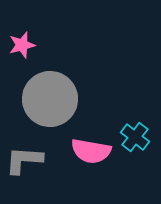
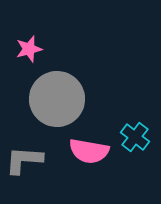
pink star: moved 7 px right, 4 px down
gray circle: moved 7 px right
pink semicircle: moved 2 px left
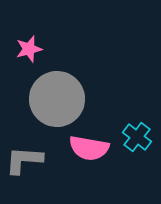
cyan cross: moved 2 px right
pink semicircle: moved 3 px up
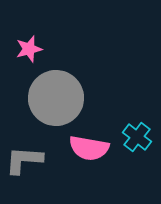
gray circle: moved 1 px left, 1 px up
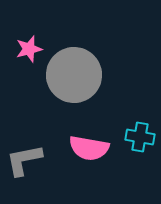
gray circle: moved 18 px right, 23 px up
cyan cross: moved 3 px right; rotated 28 degrees counterclockwise
gray L-shape: rotated 15 degrees counterclockwise
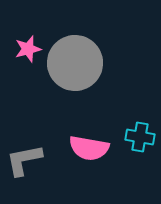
pink star: moved 1 px left
gray circle: moved 1 px right, 12 px up
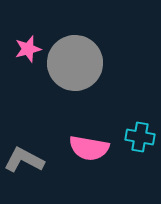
gray L-shape: rotated 39 degrees clockwise
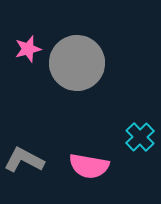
gray circle: moved 2 px right
cyan cross: rotated 36 degrees clockwise
pink semicircle: moved 18 px down
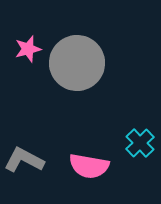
cyan cross: moved 6 px down
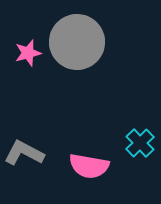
pink star: moved 4 px down
gray circle: moved 21 px up
gray L-shape: moved 7 px up
